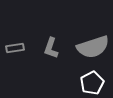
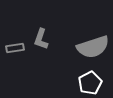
gray L-shape: moved 10 px left, 9 px up
white pentagon: moved 2 px left
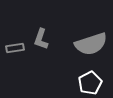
gray semicircle: moved 2 px left, 3 px up
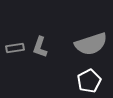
gray L-shape: moved 1 px left, 8 px down
white pentagon: moved 1 px left, 2 px up
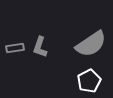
gray semicircle: rotated 16 degrees counterclockwise
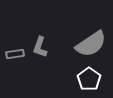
gray rectangle: moved 6 px down
white pentagon: moved 2 px up; rotated 10 degrees counterclockwise
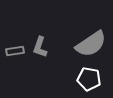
gray rectangle: moved 3 px up
white pentagon: rotated 25 degrees counterclockwise
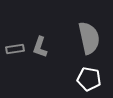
gray semicircle: moved 2 px left, 6 px up; rotated 68 degrees counterclockwise
gray rectangle: moved 2 px up
